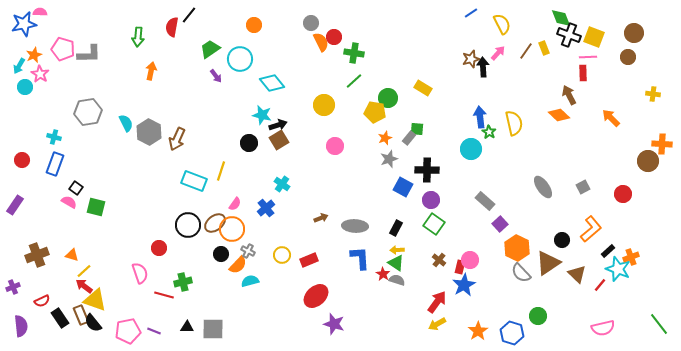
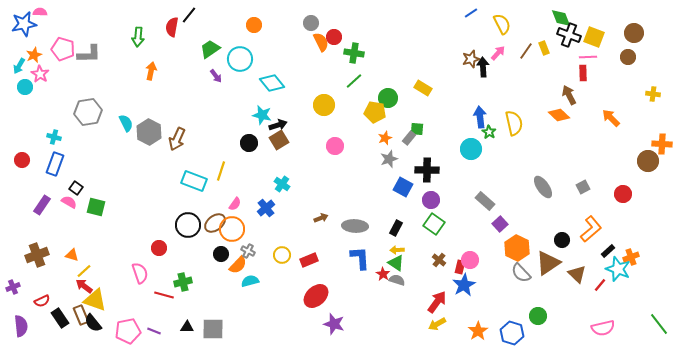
purple rectangle at (15, 205): moved 27 px right
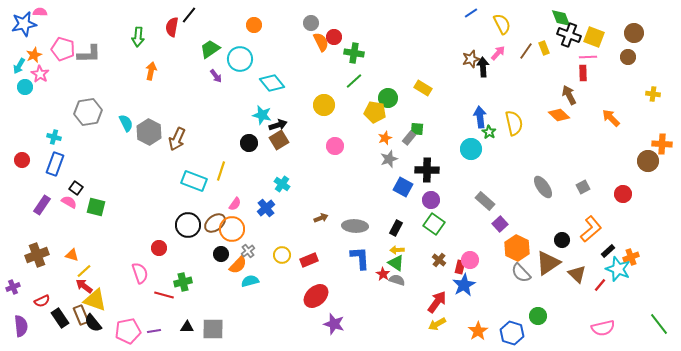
gray cross at (248, 251): rotated 24 degrees clockwise
purple line at (154, 331): rotated 32 degrees counterclockwise
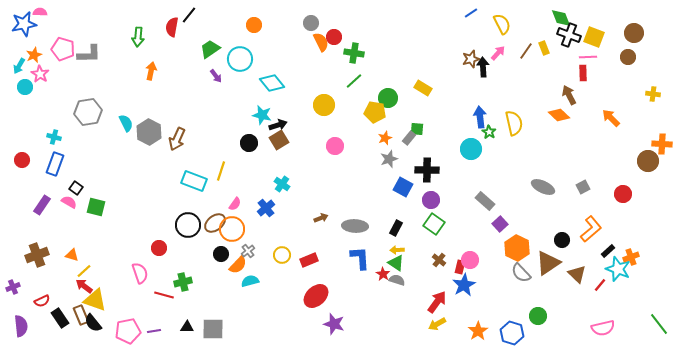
gray ellipse at (543, 187): rotated 30 degrees counterclockwise
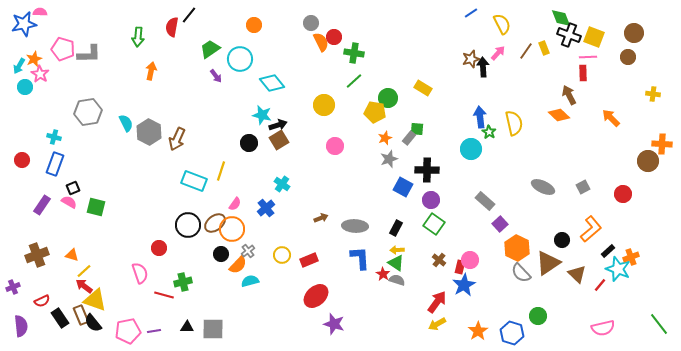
orange star at (34, 55): moved 4 px down
black square at (76, 188): moved 3 px left; rotated 32 degrees clockwise
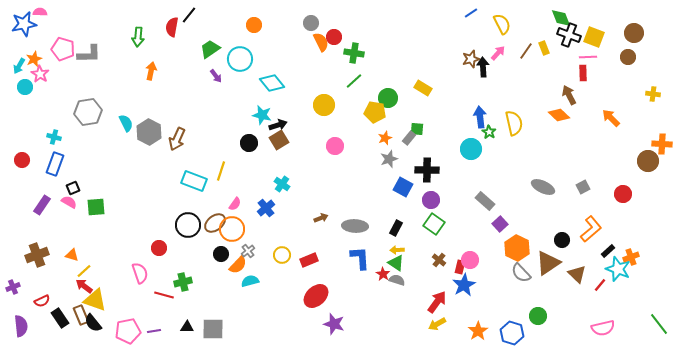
green square at (96, 207): rotated 18 degrees counterclockwise
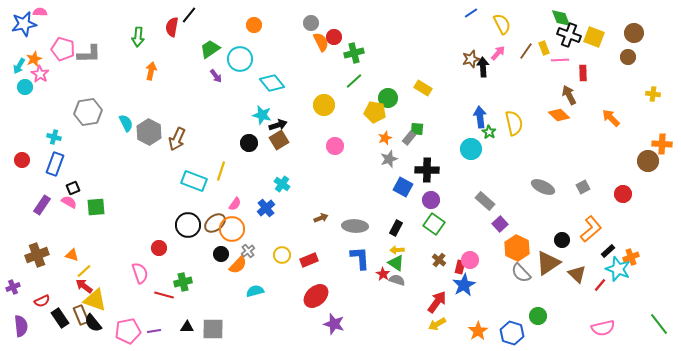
green cross at (354, 53): rotated 24 degrees counterclockwise
pink line at (588, 57): moved 28 px left, 3 px down
cyan semicircle at (250, 281): moved 5 px right, 10 px down
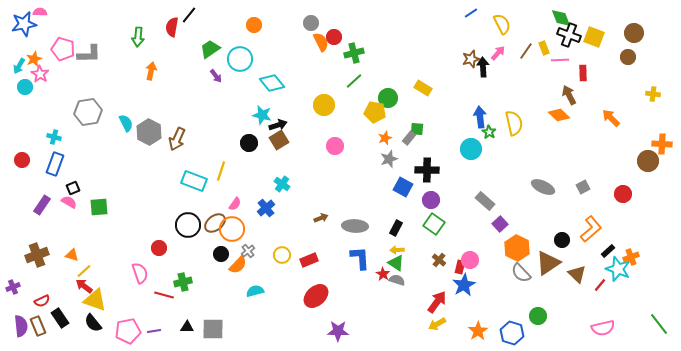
green square at (96, 207): moved 3 px right
brown rectangle at (81, 315): moved 43 px left, 11 px down
purple star at (334, 324): moved 4 px right, 7 px down; rotated 15 degrees counterclockwise
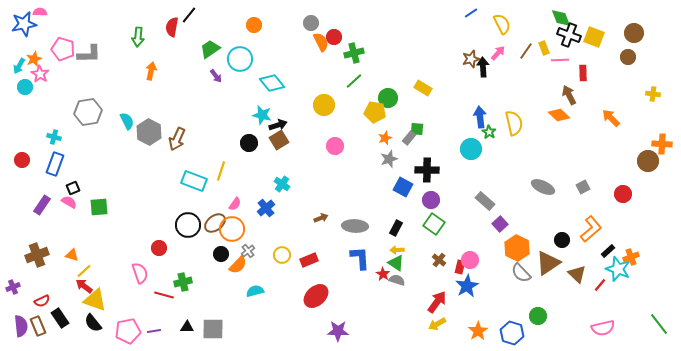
cyan semicircle at (126, 123): moved 1 px right, 2 px up
blue star at (464, 285): moved 3 px right, 1 px down
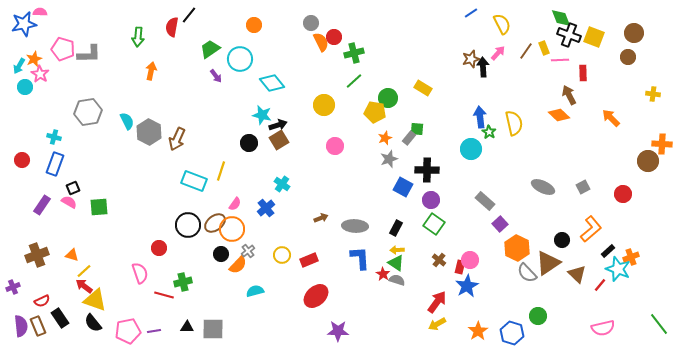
gray semicircle at (521, 273): moved 6 px right
